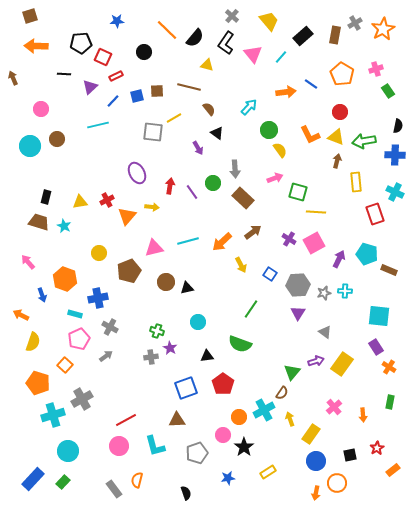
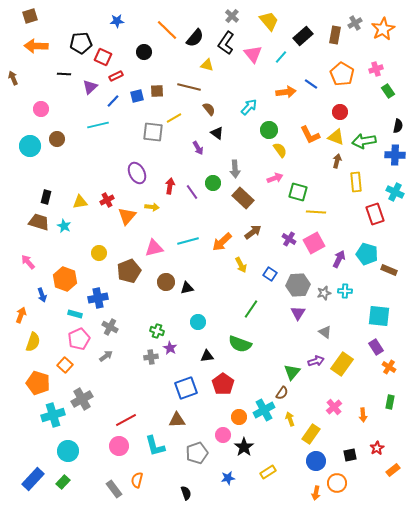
orange arrow at (21, 315): rotated 84 degrees clockwise
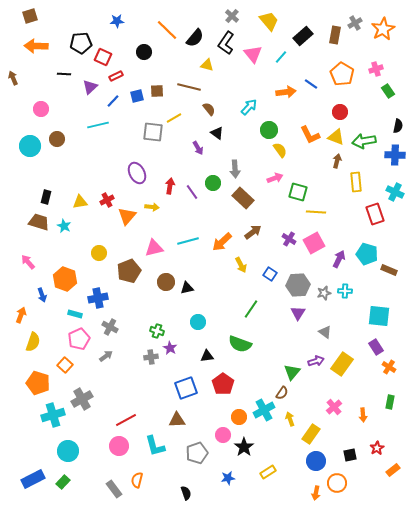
blue rectangle at (33, 479): rotated 20 degrees clockwise
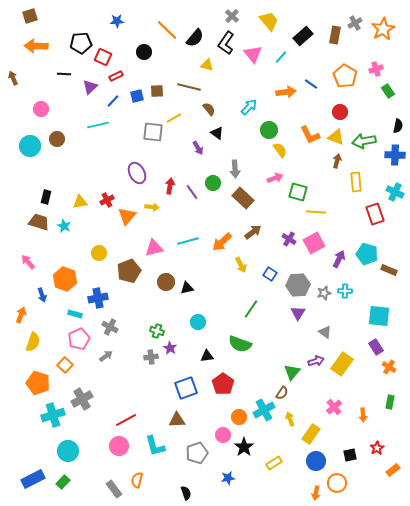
orange pentagon at (342, 74): moved 3 px right, 2 px down
yellow rectangle at (268, 472): moved 6 px right, 9 px up
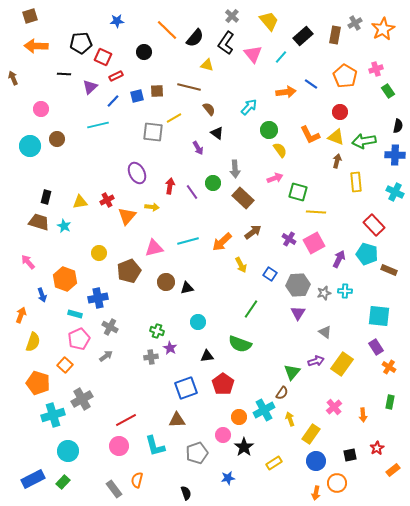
red rectangle at (375, 214): moved 1 px left, 11 px down; rotated 25 degrees counterclockwise
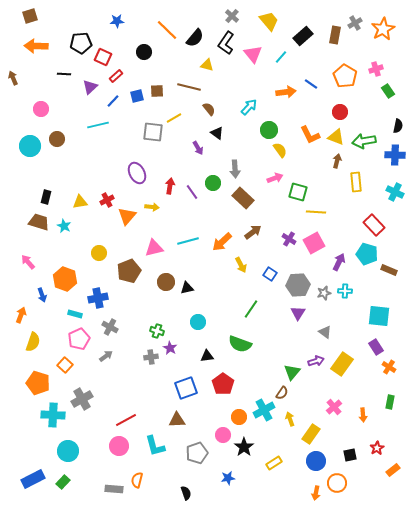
red rectangle at (116, 76): rotated 16 degrees counterclockwise
purple arrow at (339, 259): moved 3 px down
cyan cross at (53, 415): rotated 20 degrees clockwise
gray rectangle at (114, 489): rotated 48 degrees counterclockwise
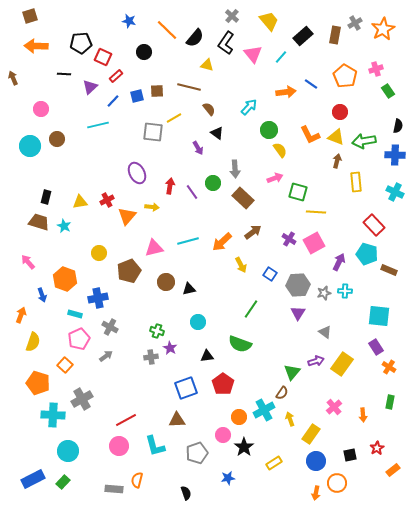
blue star at (117, 21): moved 12 px right; rotated 16 degrees clockwise
black triangle at (187, 288): moved 2 px right, 1 px down
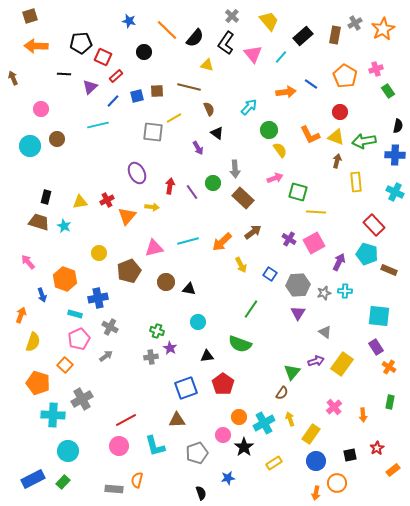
brown semicircle at (209, 109): rotated 16 degrees clockwise
black triangle at (189, 289): rotated 24 degrees clockwise
cyan cross at (264, 410): moved 13 px down
black semicircle at (186, 493): moved 15 px right
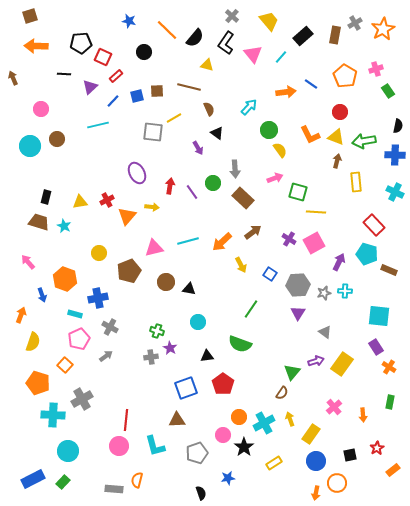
red line at (126, 420): rotated 55 degrees counterclockwise
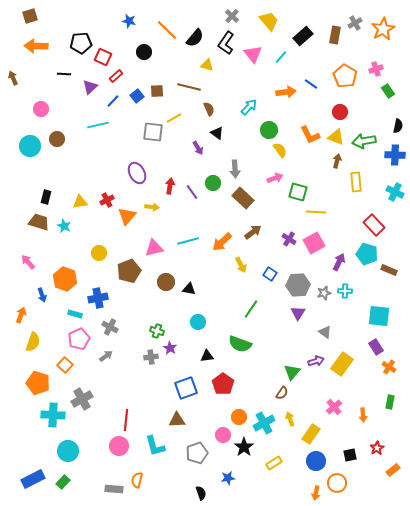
blue square at (137, 96): rotated 24 degrees counterclockwise
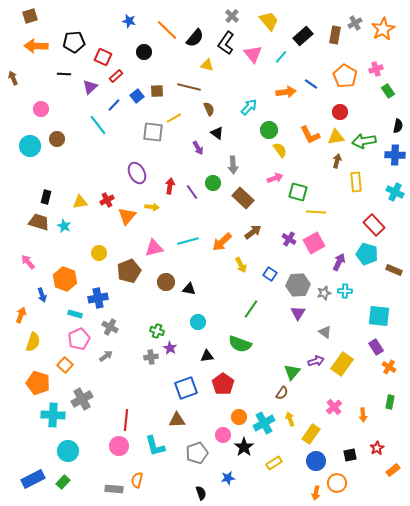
black pentagon at (81, 43): moved 7 px left, 1 px up
blue line at (113, 101): moved 1 px right, 4 px down
cyan line at (98, 125): rotated 65 degrees clockwise
yellow triangle at (336, 137): rotated 30 degrees counterclockwise
gray arrow at (235, 169): moved 2 px left, 4 px up
brown rectangle at (389, 270): moved 5 px right
